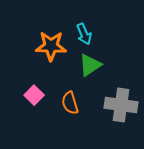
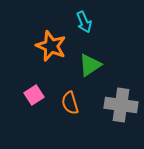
cyan arrow: moved 12 px up
orange star: rotated 20 degrees clockwise
pink square: rotated 12 degrees clockwise
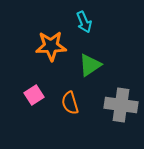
orange star: rotated 24 degrees counterclockwise
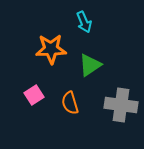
orange star: moved 3 px down
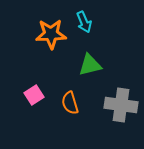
orange star: moved 15 px up
green triangle: rotated 20 degrees clockwise
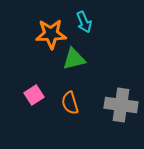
green triangle: moved 16 px left, 6 px up
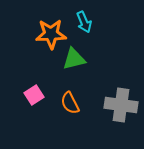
orange semicircle: rotated 10 degrees counterclockwise
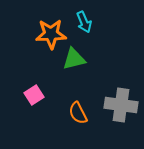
orange semicircle: moved 8 px right, 10 px down
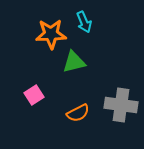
green triangle: moved 3 px down
orange semicircle: rotated 90 degrees counterclockwise
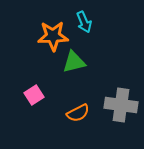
orange star: moved 2 px right, 2 px down
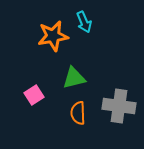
orange star: rotated 8 degrees counterclockwise
green triangle: moved 16 px down
gray cross: moved 2 px left, 1 px down
orange semicircle: rotated 115 degrees clockwise
